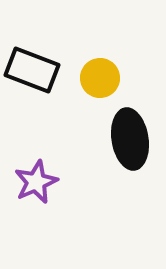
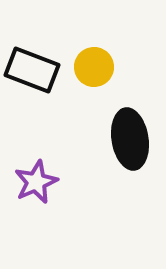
yellow circle: moved 6 px left, 11 px up
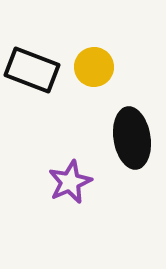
black ellipse: moved 2 px right, 1 px up
purple star: moved 34 px right
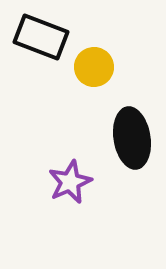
black rectangle: moved 9 px right, 33 px up
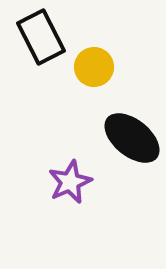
black rectangle: rotated 42 degrees clockwise
black ellipse: rotated 42 degrees counterclockwise
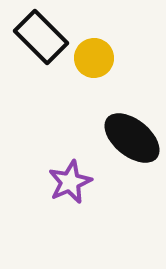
black rectangle: rotated 18 degrees counterclockwise
yellow circle: moved 9 px up
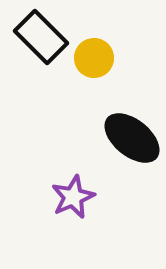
purple star: moved 3 px right, 15 px down
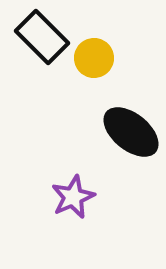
black rectangle: moved 1 px right
black ellipse: moved 1 px left, 6 px up
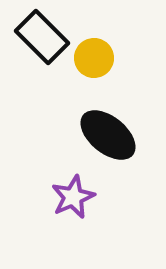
black ellipse: moved 23 px left, 3 px down
